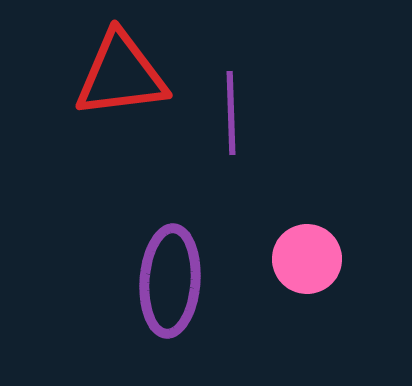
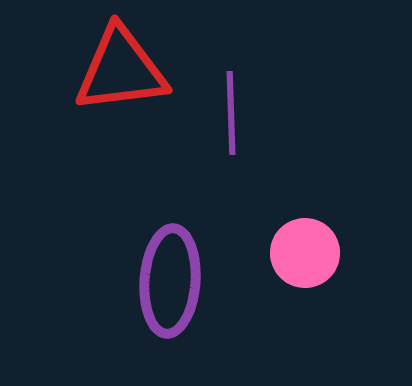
red triangle: moved 5 px up
pink circle: moved 2 px left, 6 px up
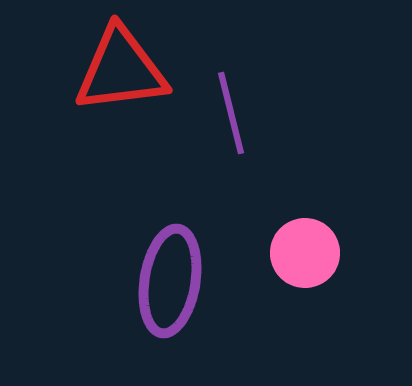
purple line: rotated 12 degrees counterclockwise
purple ellipse: rotated 5 degrees clockwise
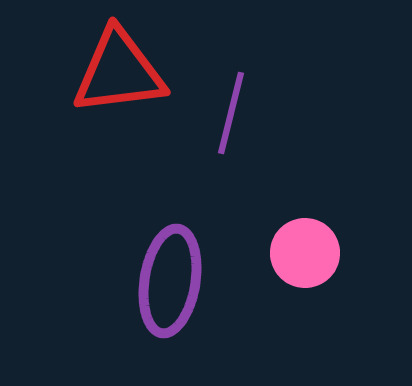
red triangle: moved 2 px left, 2 px down
purple line: rotated 28 degrees clockwise
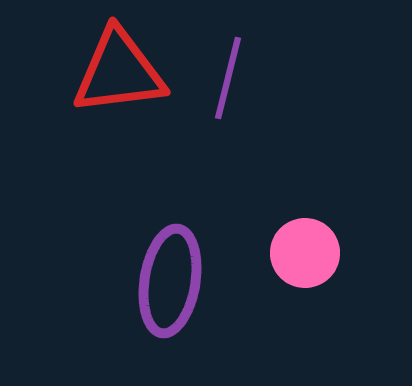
purple line: moved 3 px left, 35 px up
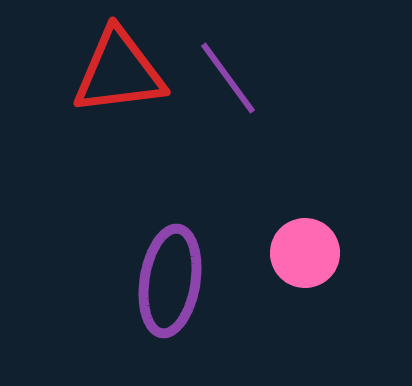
purple line: rotated 50 degrees counterclockwise
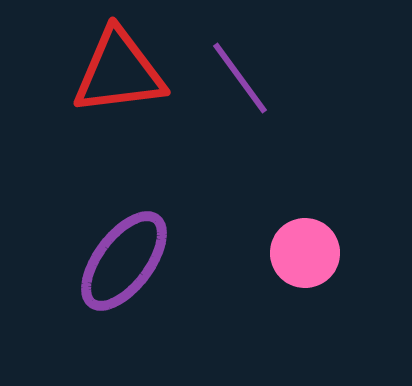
purple line: moved 12 px right
purple ellipse: moved 46 px left, 20 px up; rotated 28 degrees clockwise
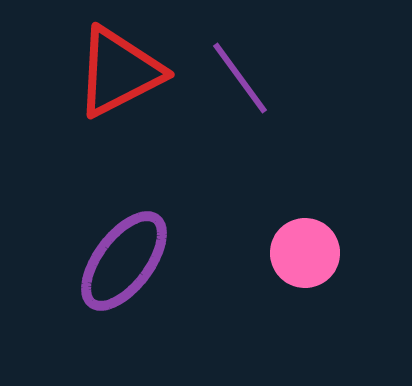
red triangle: rotated 20 degrees counterclockwise
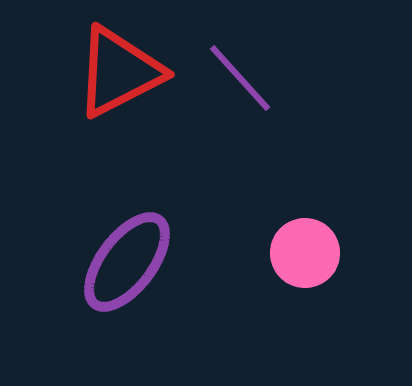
purple line: rotated 6 degrees counterclockwise
purple ellipse: moved 3 px right, 1 px down
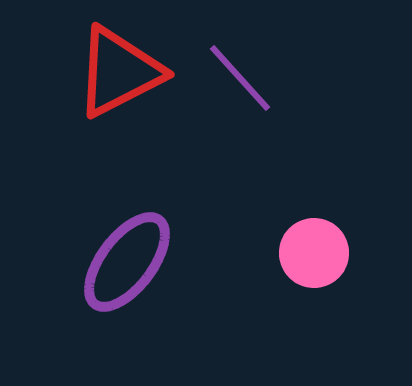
pink circle: moved 9 px right
